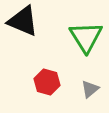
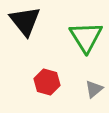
black triangle: moved 2 px right; rotated 28 degrees clockwise
gray triangle: moved 4 px right
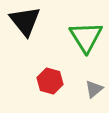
red hexagon: moved 3 px right, 1 px up
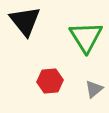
red hexagon: rotated 20 degrees counterclockwise
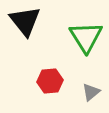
gray triangle: moved 3 px left, 3 px down
